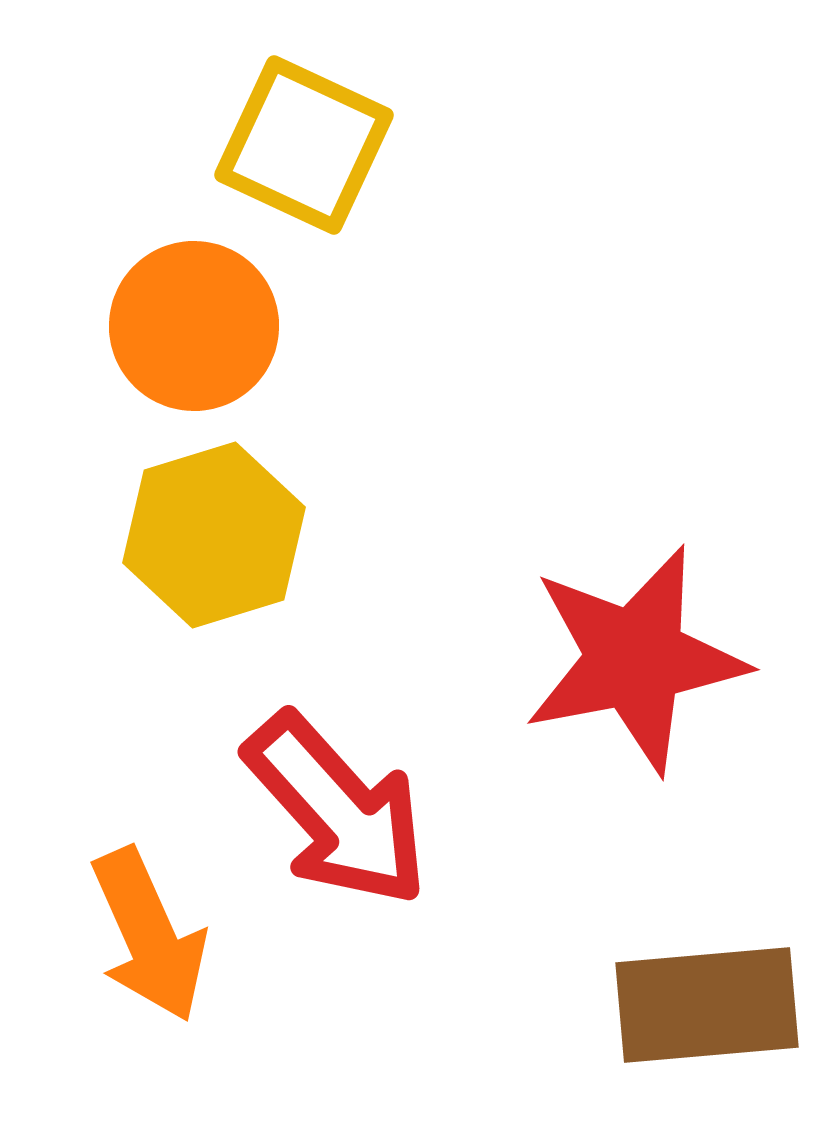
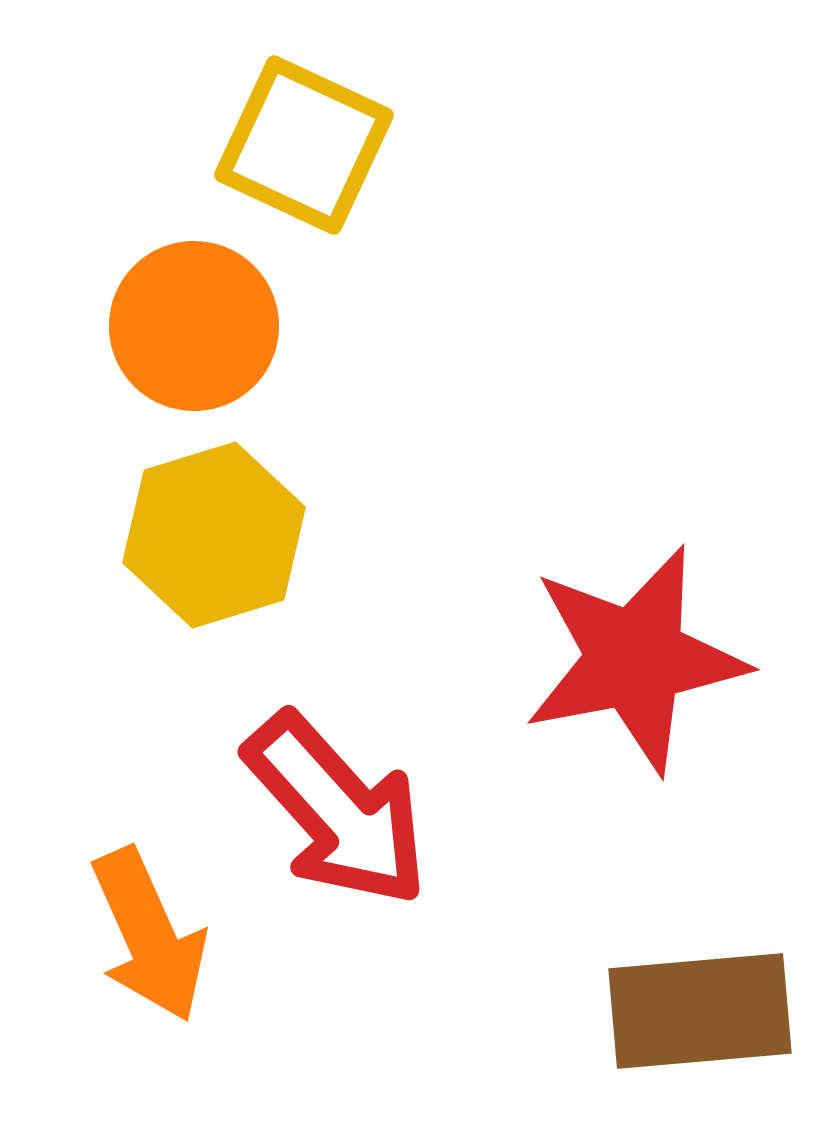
brown rectangle: moved 7 px left, 6 px down
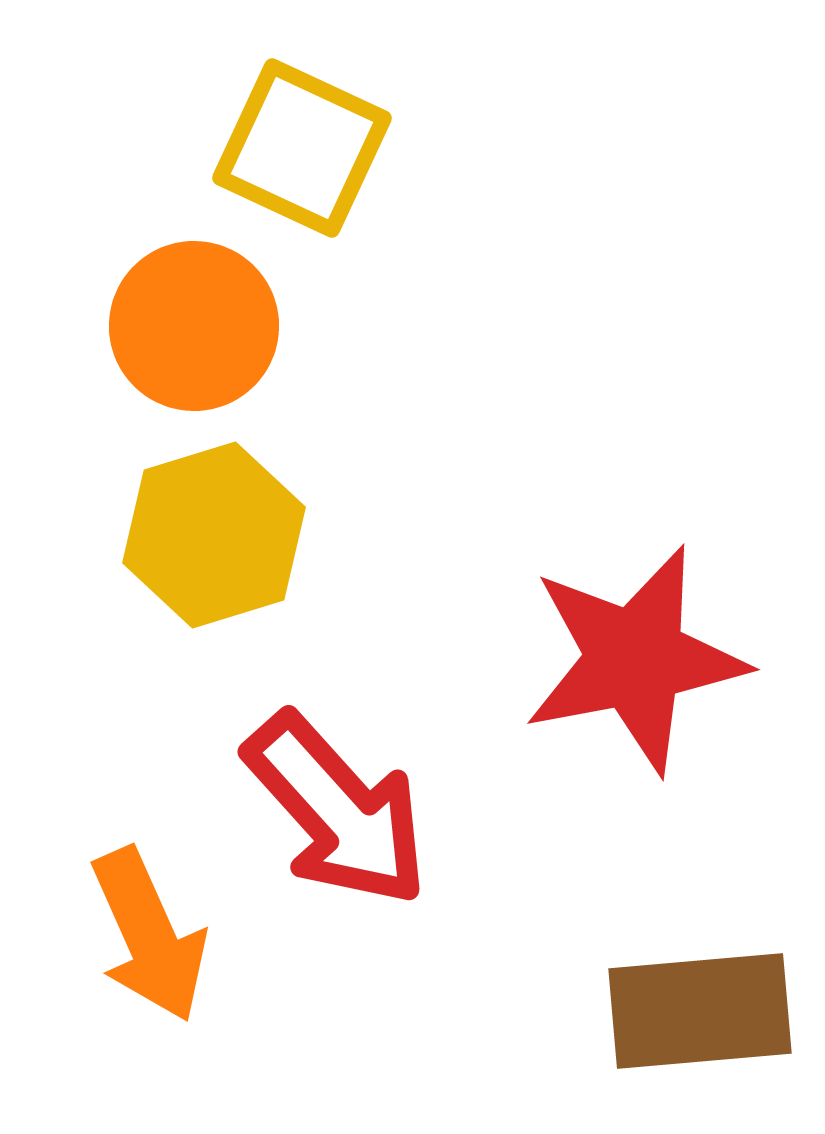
yellow square: moved 2 px left, 3 px down
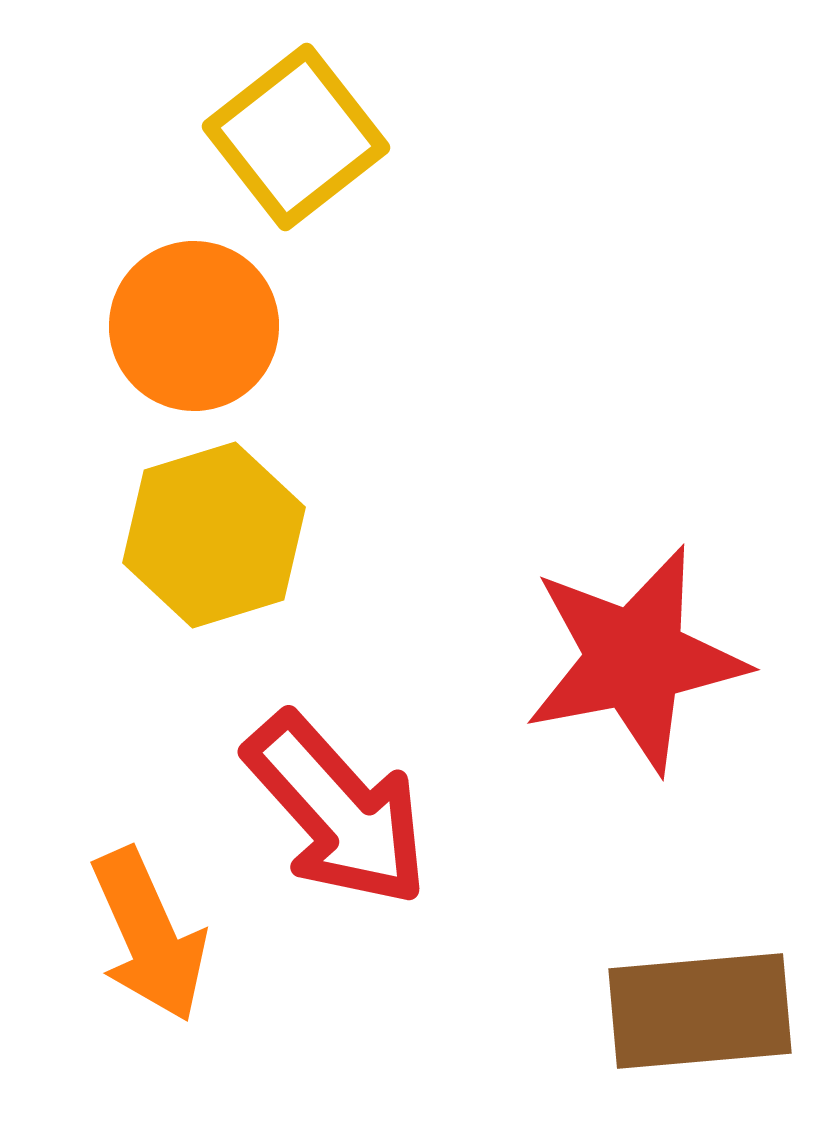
yellow square: moved 6 px left, 11 px up; rotated 27 degrees clockwise
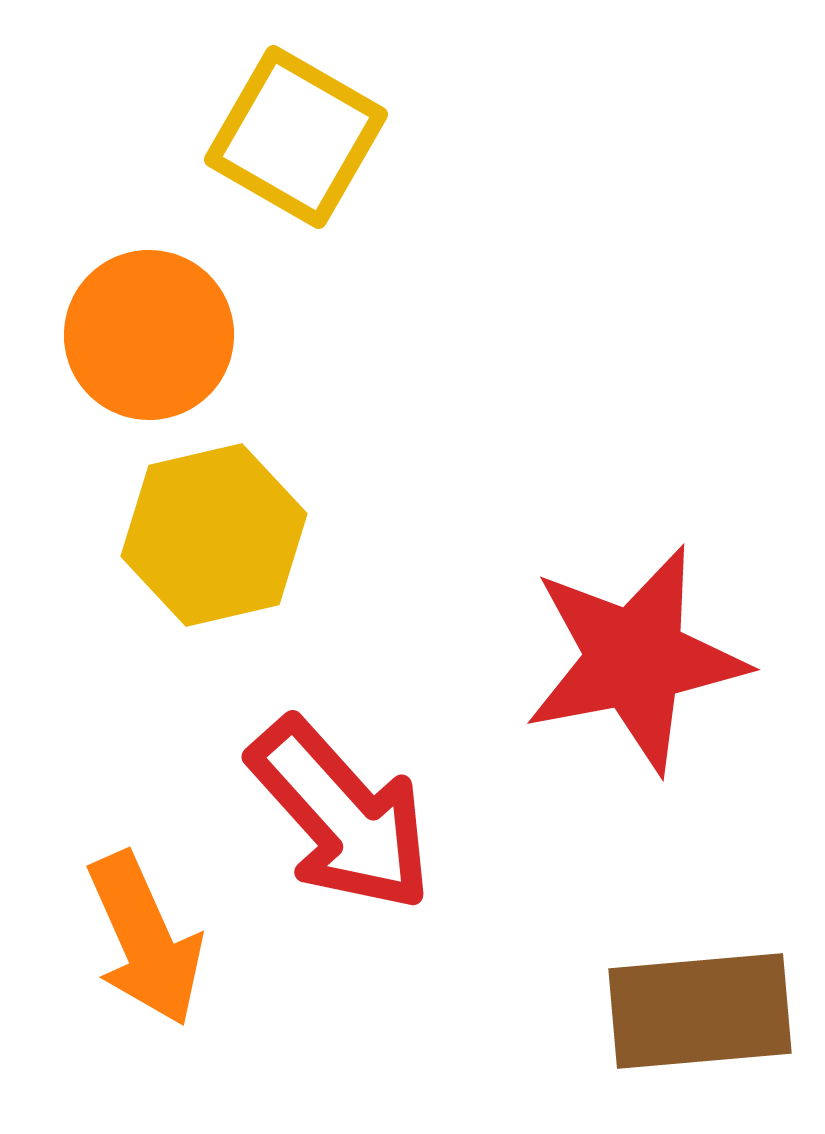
yellow square: rotated 22 degrees counterclockwise
orange circle: moved 45 px left, 9 px down
yellow hexagon: rotated 4 degrees clockwise
red arrow: moved 4 px right, 5 px down
orange arrow: moved 4 px left, 4 px down
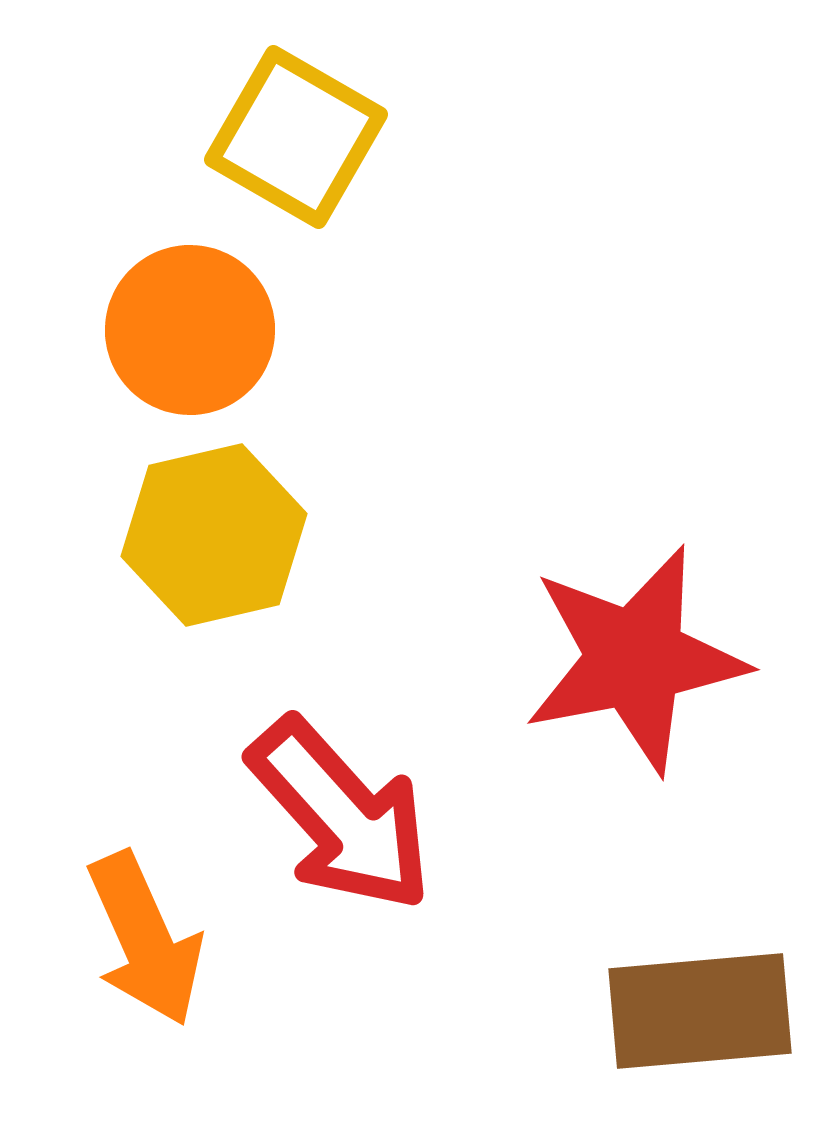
orange circle: moved 41 px right, 5 px up
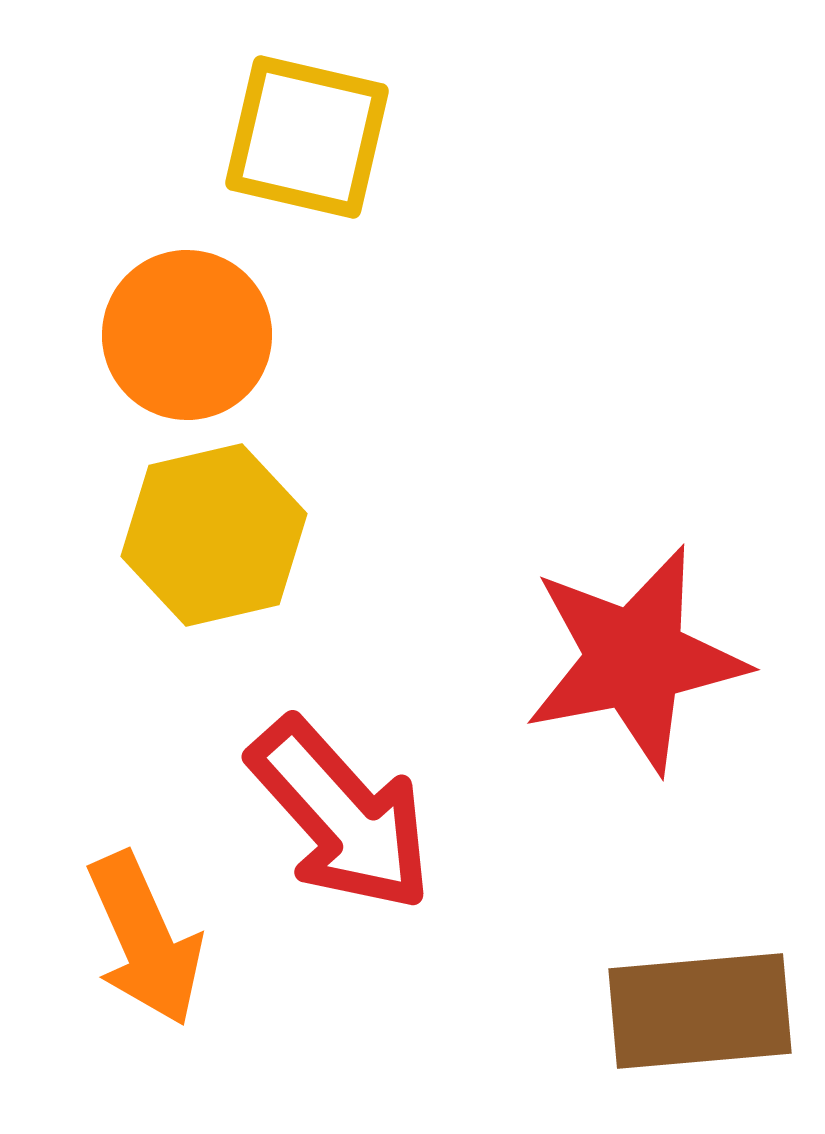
yellow square: moved 11 px right; rotated 17 degrees counterclockwise
orange circle: moved 3 px left, 5 px down
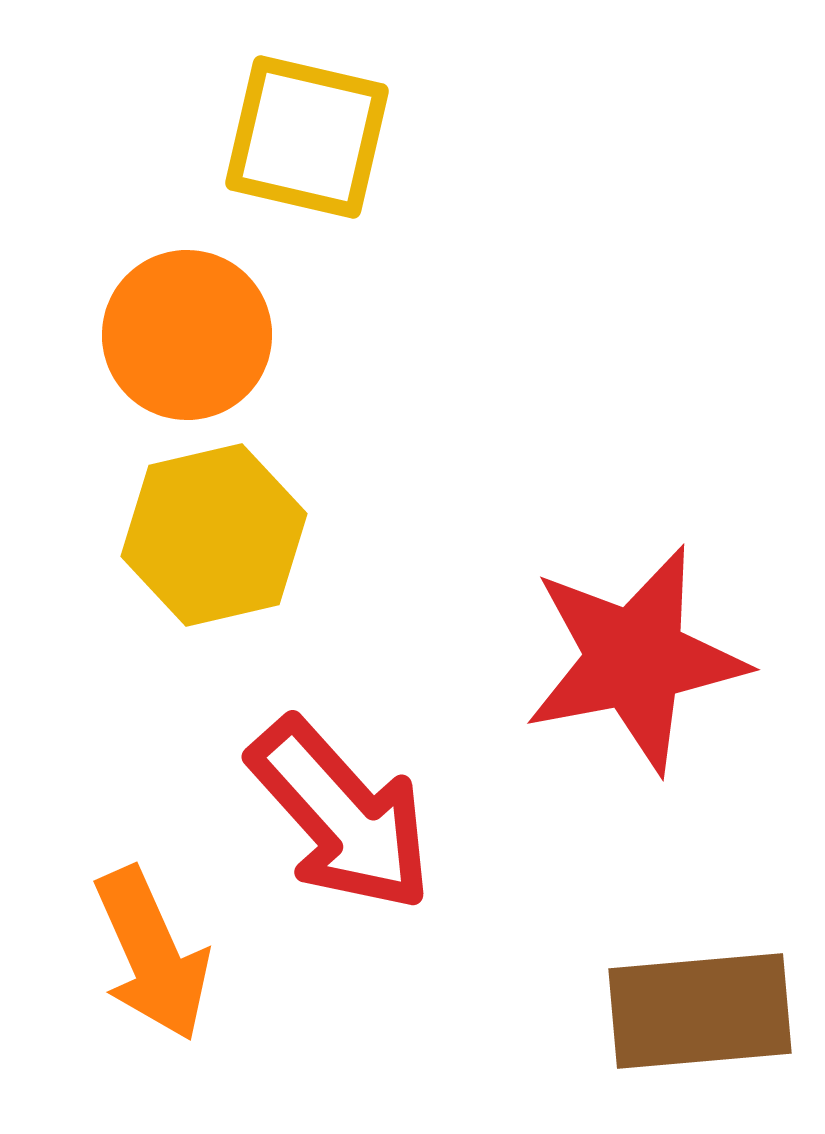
orange arrow: moved 7 px right, 15 px down
